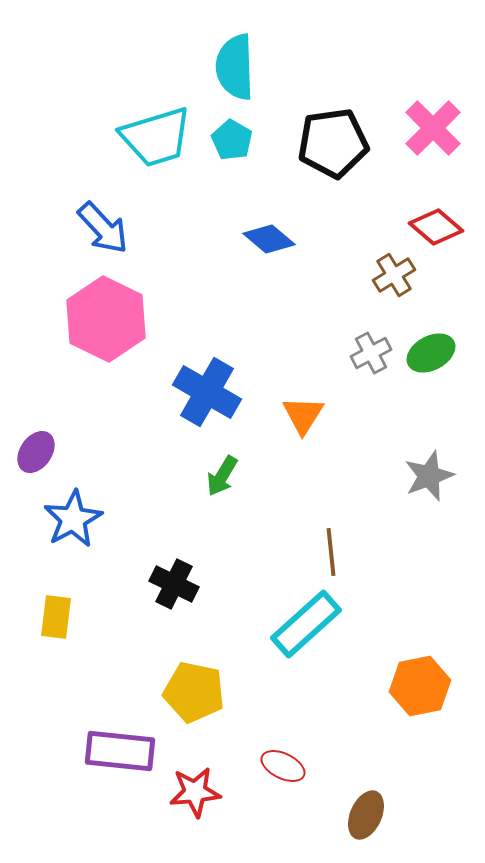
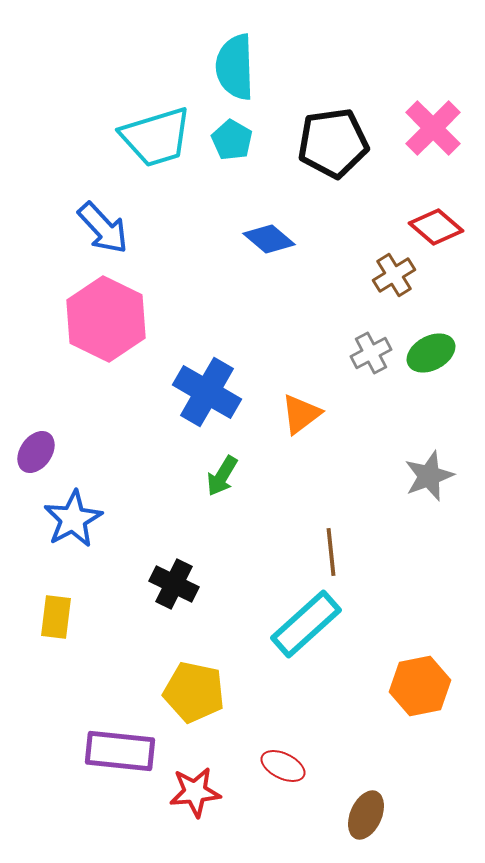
orange triangle: moved 2 px left, 1 px up; rotated 21 degrees clockwise
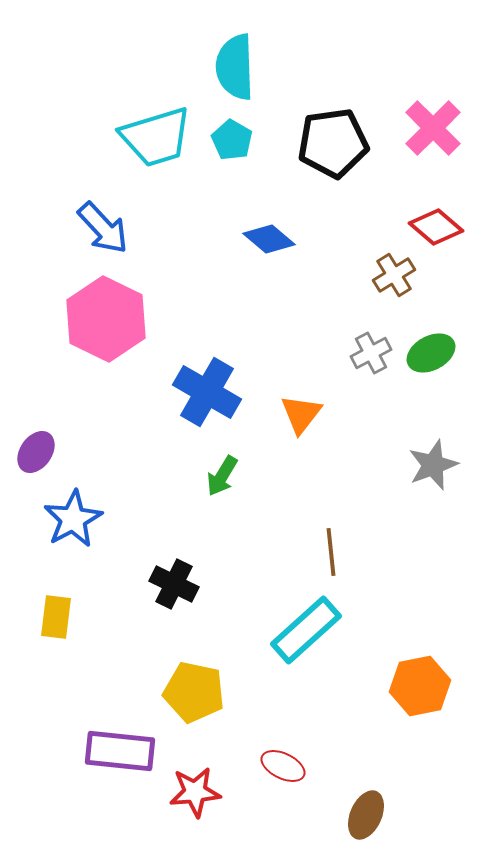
orange triangle: rotated 15 degrees counterclockwise
gray star: moved 4 px right, 11 px up
cyan rectangle: moved 6 px down
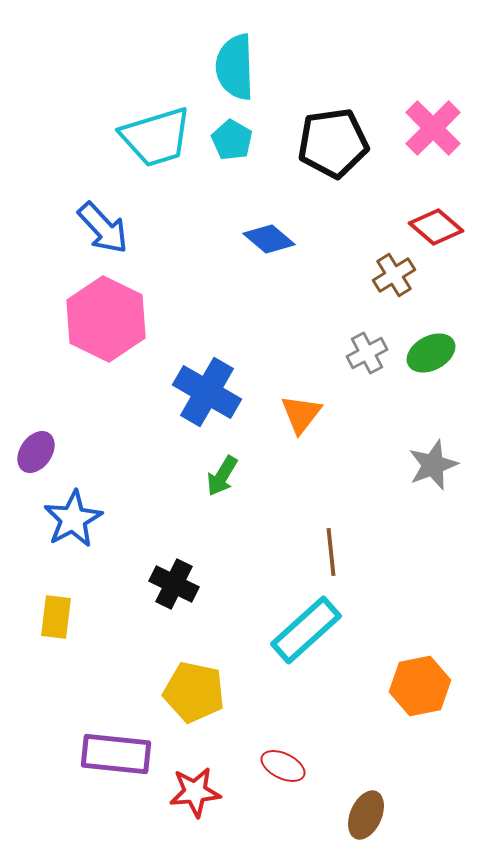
gray cross: moved 4 px left
purple rectangle: moved 4 px left, 3 px down
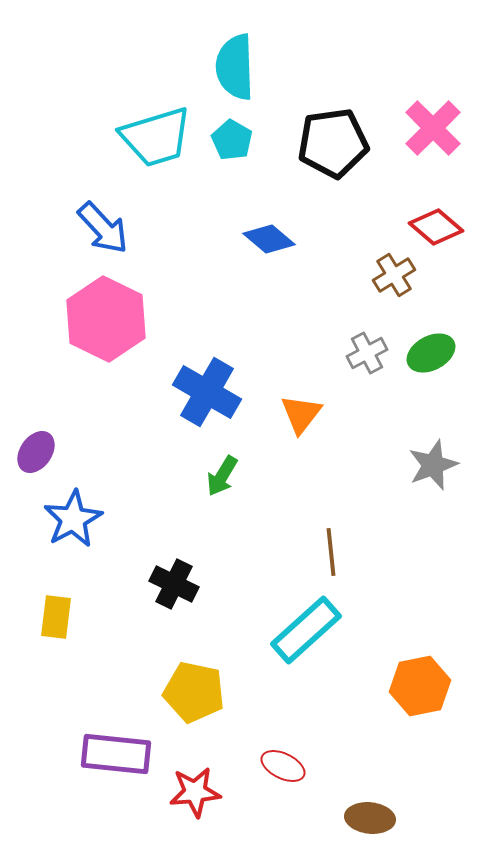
brown ellipse: moved 4 px right, 3 px down; rotated 72 degrees clockwise
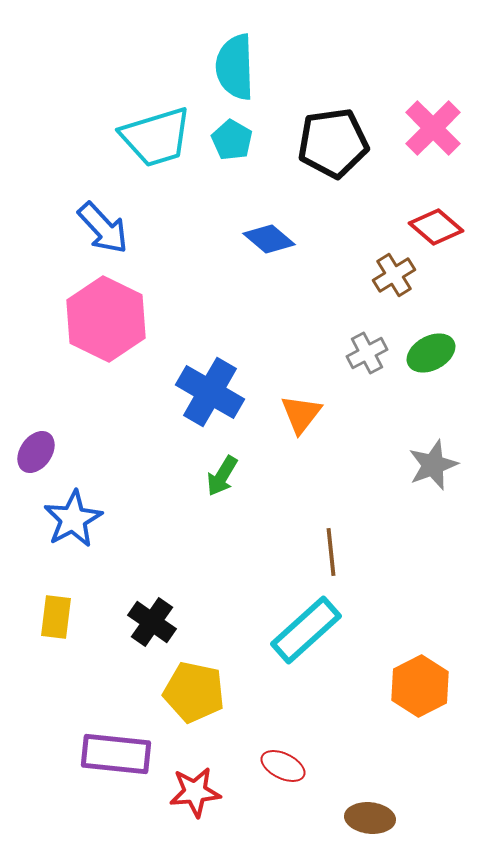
blue cross: moved 3 px right
black cross: moved 22 px left, 38 px down; rotated 9 degrees clockwise
orange hexagon: rotated 16 degrees counterclockwise
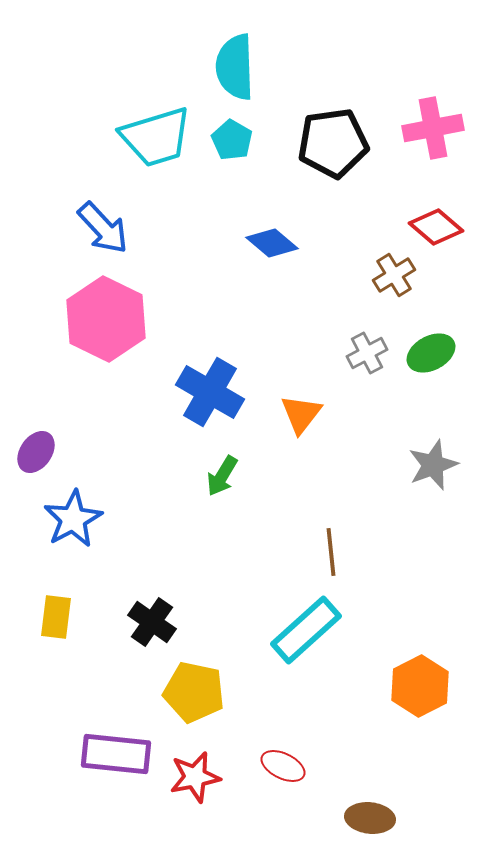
pink cross: rotated 34 degrees clockwise
blue diamond: moved 3 px right, 4 px down
red star: moved 15 px up; rotated 6 degrees counterclockwise
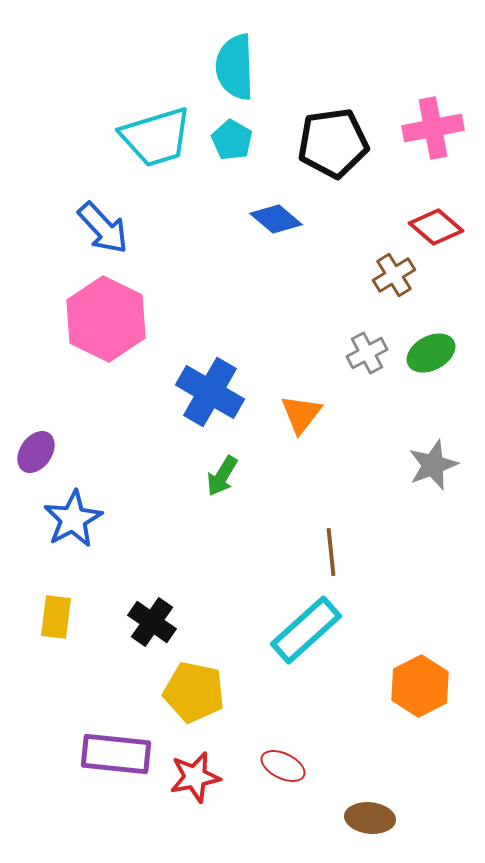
blue diamond: moved 4 px right, 24 px up
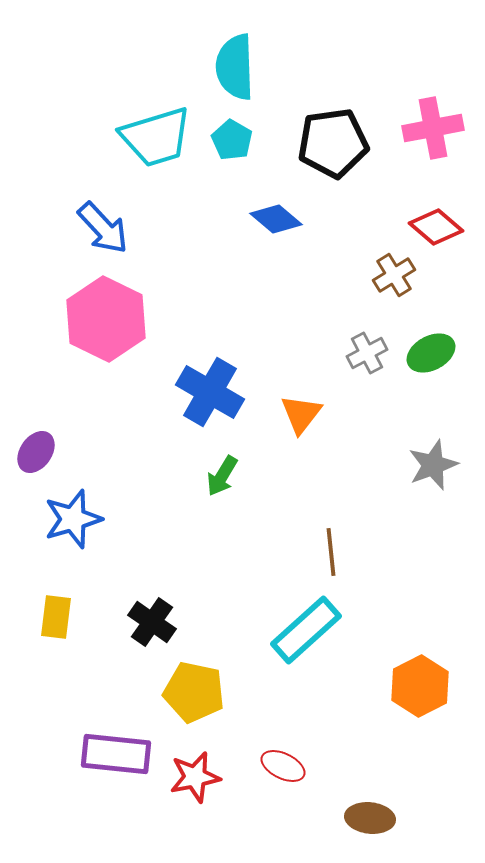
blue star: rotated 12 degrees clockwise
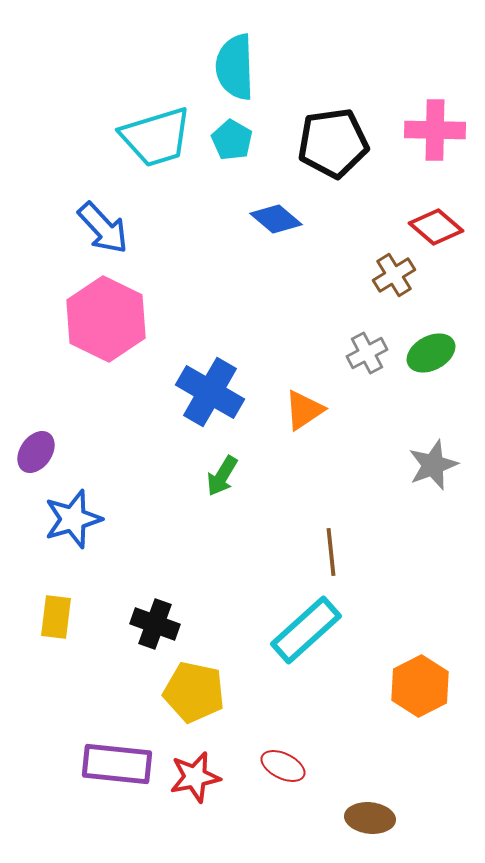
pink cross: moved 2 px right, 2 px down; rotated 12 degrees clockwise
orange triangle: moved 3 px right, 4 px up; rotated 18 degrees clockwise
black cross: moved 3 px right, 2 px down; rotated 15 degrees counterclockwise
purple rectangle: moved 1 px right, 10 px down
